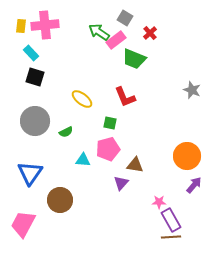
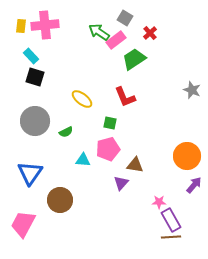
cyan rectangle: moved 3 px down
green trapezoid: rotated 125 degrees clockwise
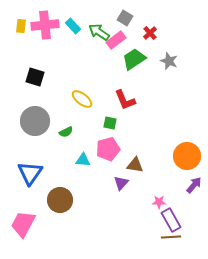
cyan rectangle: moved 42 px right, 30 px up
gray star: moved 23 px left, 29 px up
red L-shape: moved 3 px down
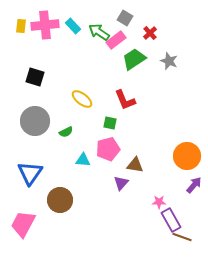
brown line: moved 11 px right; rotated 24 degrees clockwise
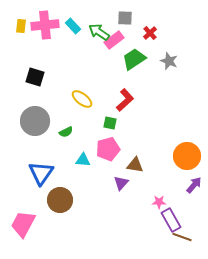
gray square: rotated 28 degrees counterclockwise
pink rectangle: moved 2 px left
red L-shape: rotated 110 degrees counterclockwise
blue triangle: moved 11 px right
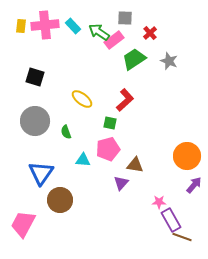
green semicircle: rotated 96 degrees clockwise
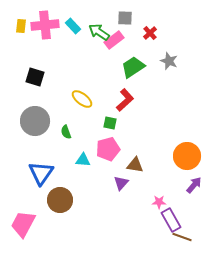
green trapezoid: moved 1 px left, 8 px down
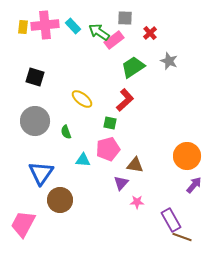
yellow rectangle: moved 2 px right, 1 px down
pink star: moved 22 px left
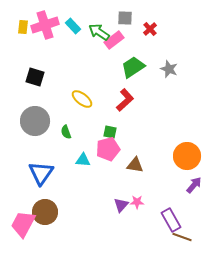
pink cross: rotated 12 degrees counterclockwise
red cross: moved 4 px up
gray star: moved 8 px down
green square: moved 9 px down
purple triangle: moved 22 px down
brown circle: moved 15 px left, 12 px down
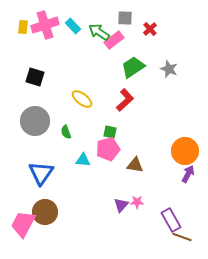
orange circle: moved 2 px left, 5 px up
purple arrow: moved 6 px left, 11 px up; rotated 12 degrees counterclockwise
